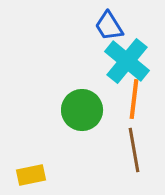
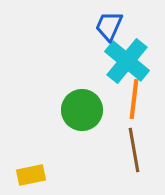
blue trapezoid: rotated 56 degrees clockwise
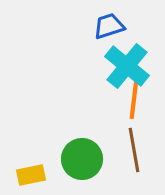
blue trapezoid: rotated 48 degrees clockwise
cyan cross: moved 5 px down
green circle: moved 49 px down
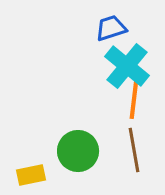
blue trapezoid: moved 2 px right, 2 px down
green circle: moved 4 px left, 8 px up
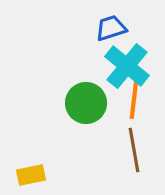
green circle: moved 8 px right, 48 px up
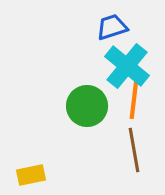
blue trapezoid: moved 1 px right, 1 px up
green circle: moved 1 px right, 3 px down
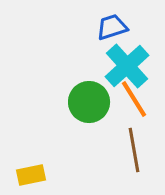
cyan cross: rotated 9 degrees clockwise
orange line: rotated 39 degrees counterclockwise
green circle: moved 2 px right, 4 px up
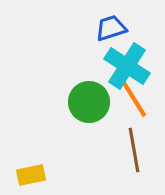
blue trapezoid: moved 1 px left, 1 px down
cyan cross: rotated 15 degrees counterclockwise
